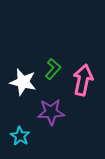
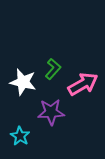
pink arrow: moved 4 px down; rotated 48 degrees clockwise
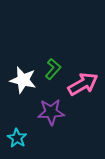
white star: moved 2 px up
cyan star: moved 3 px left, 2 px down
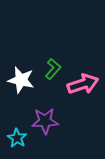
white star: moved 2 px left
pink arrow: rotated 12 degrees clockwise
purple star: moved 6 px left, 9 px down
